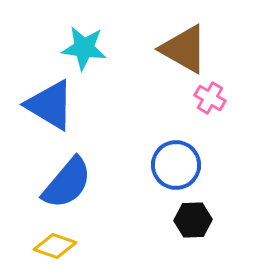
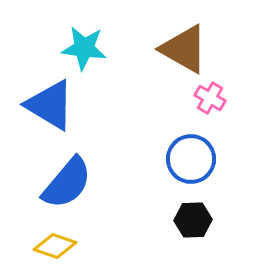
blue circle: moved 15 px right, 6 px up
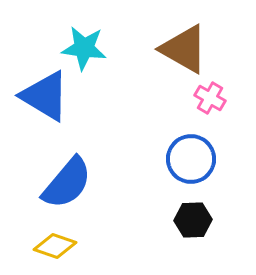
blue triangle: moved 5 px left, 9 px up
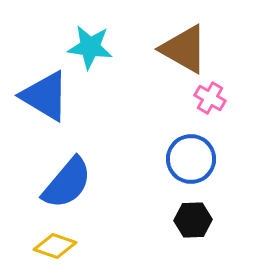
cyan star: moved 6 px right, 1 px up
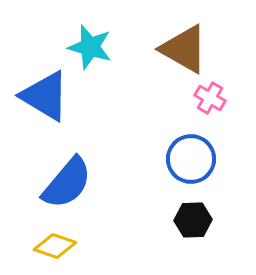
cyan star: rotated 9 degrees clockwise
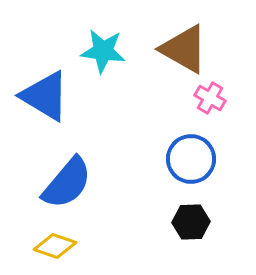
cyan star: moved 13 px right, 4 px down; rotated 9 degrees counterclockwise
black hexagon: moved 2 px left, 2 px down
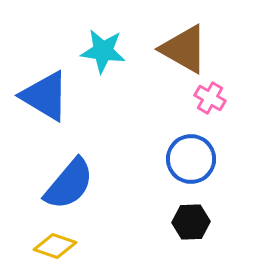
blue semicircle: moved 2 px right, 1 px down
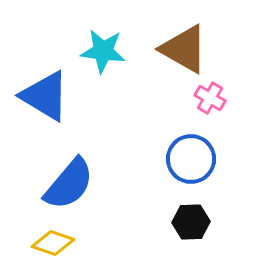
yellow diamond: moved 2 px left, 3 px up
